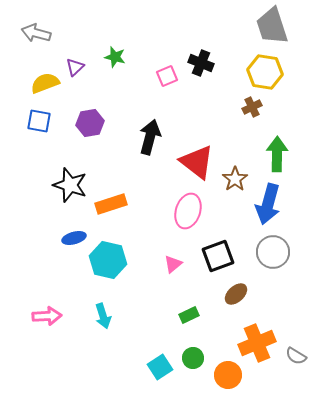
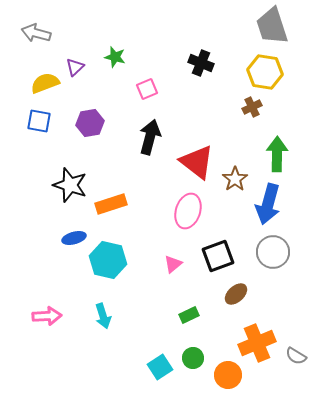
pink square: moved 20 px left, 13 px down
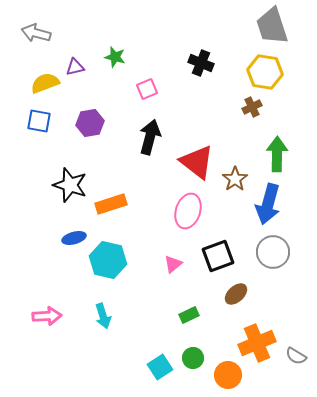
purple triangle: rotated 30 degrees clockwise
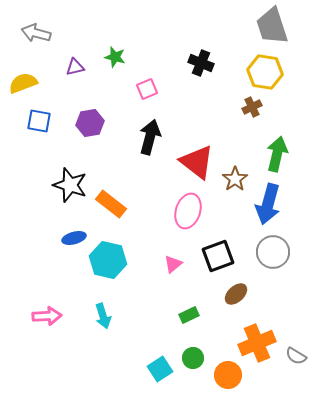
yellow semicircle: moved 22 px left
green arrow: rotated 12 degrees clockwise
orange rectangle: rotated 56 degrees clockwise
cyan square: moved 2 px down
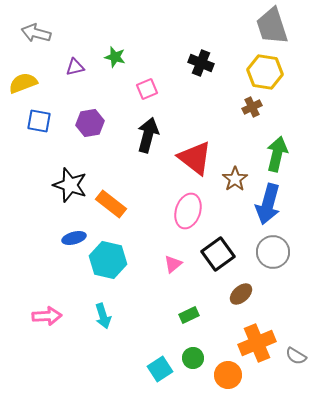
black arrow: moved 2 px left, 2 px up
red triangle: moved 2 px left, 4 px up
black square: moved 2 px up; rotated 16 degrees counterclockwise
brown ellipse: moved 5 px right
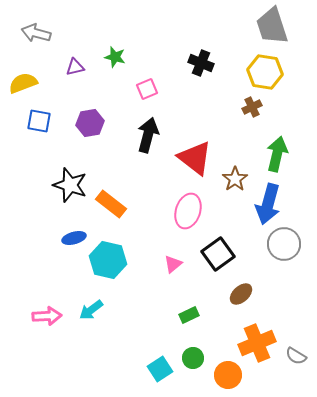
gray circle: moved 11 px right, 8 px up
cyan arrow: moved 12 px left, 6 px up; rotated 70 degrees clockwise
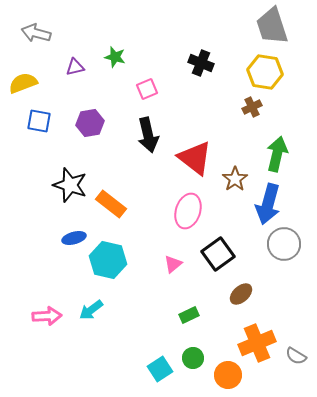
black arrow: rotated 152 degrees clockwise
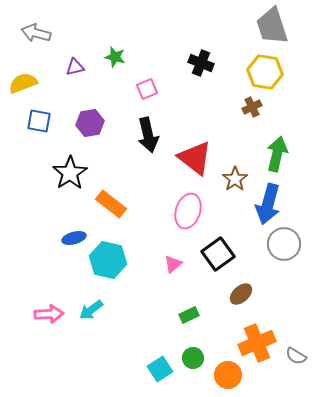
black star: moved 12 px up; rotated 20 degrees clockwise
pink arrow: moved 2 px right, 2 px up
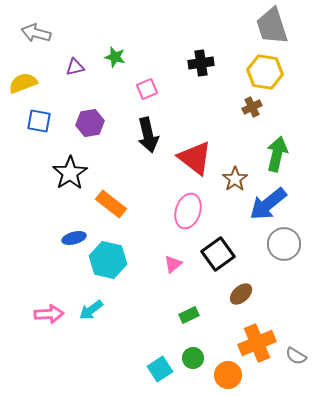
black cross: rotated 30 degrees counterclockwise
blue arrow: rotated 36 degrees clockwise
